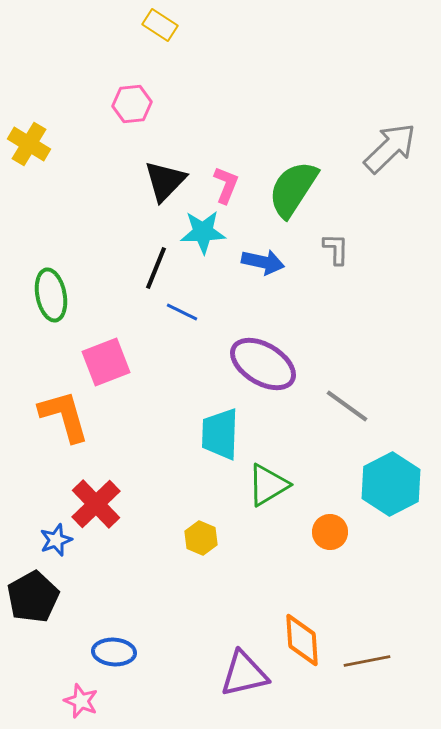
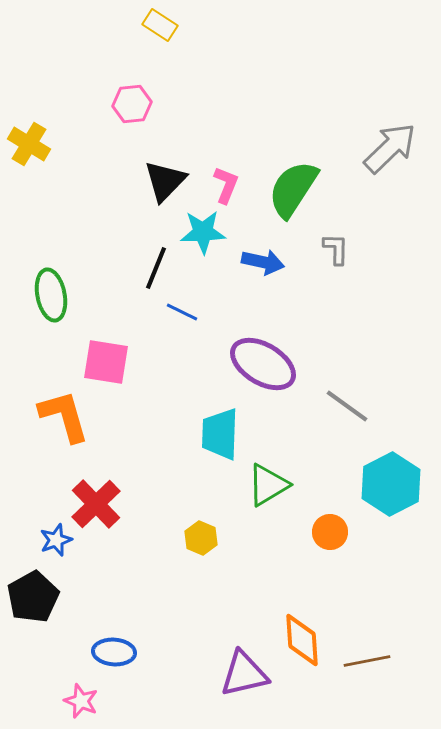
pink square: rotated 30 degrees clockwise
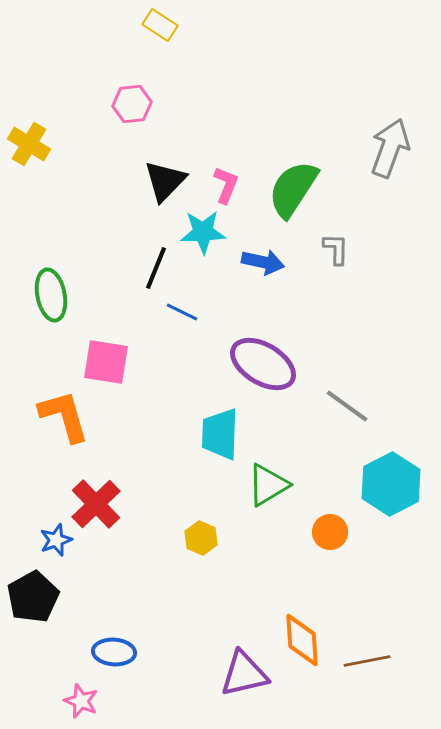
gray arrow: rotated 26 degrees counterclockwise
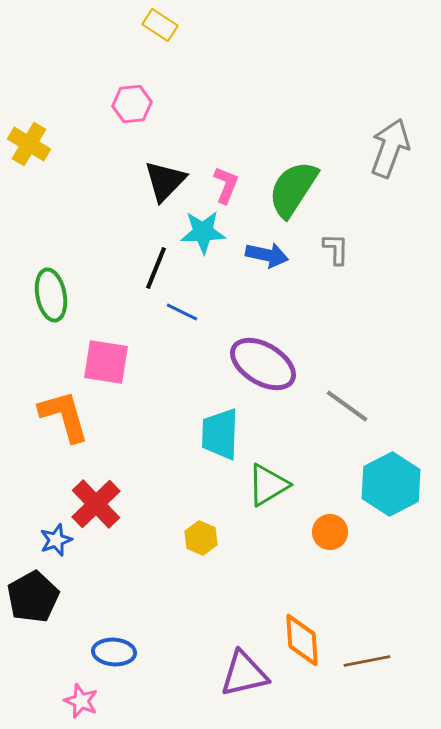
blue arrow: moved 4 px right, 7 px up
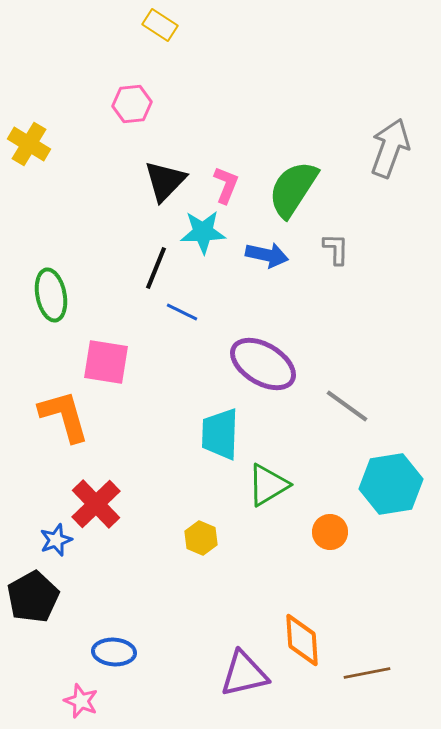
cyan hexagon: rotated 18 degrees clockwise
brown line: moved 12 px down
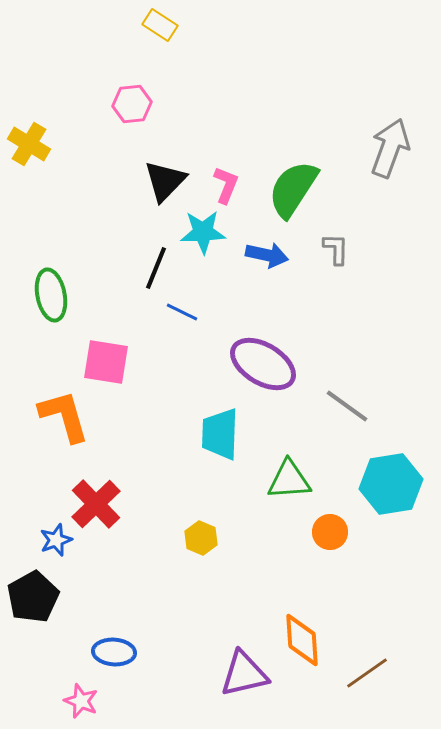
green triangle: moved 21 px right, 5 px up; rotated 27 degrees clockwise
brown line: rotated 24 degrees counterclockwise
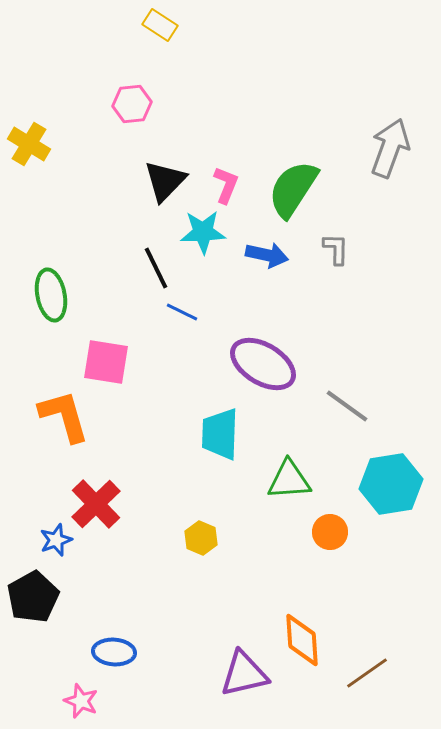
black line: rotated 48 degrees counterclockwise
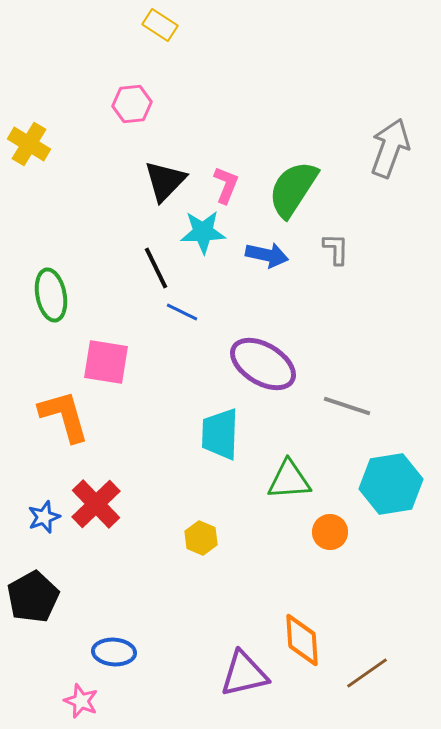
gray line: rotated 18 degrees counterclockwise
blue star: moved 12 px left, 23 px up
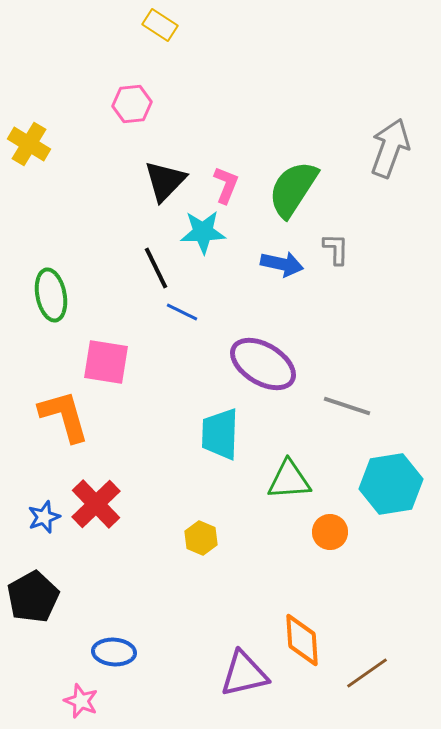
blue arrow: moved 15 px right, 9 px down
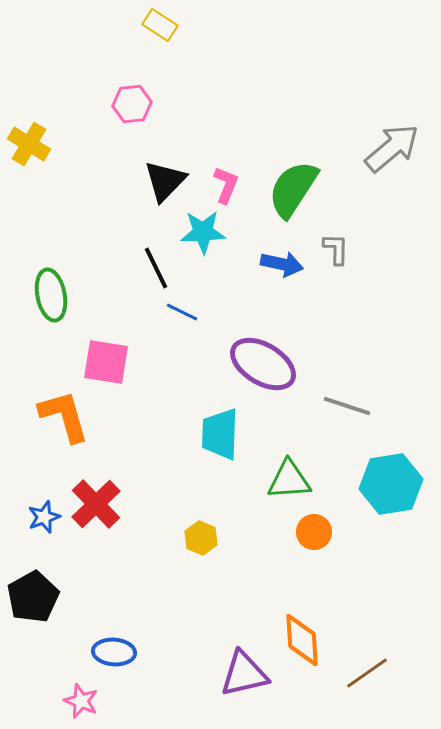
gray arrow: moved 2 px right; rotated 30 degrees clockwise
orange circle: moved 16 px left
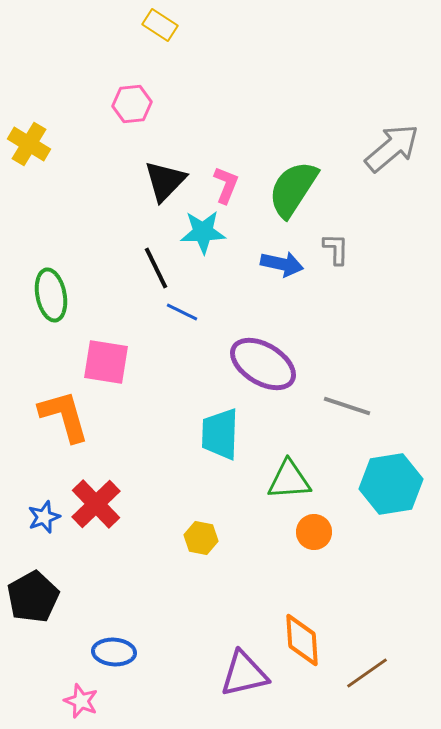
yellow hexagon: rotated 12 degrees counterclockwise
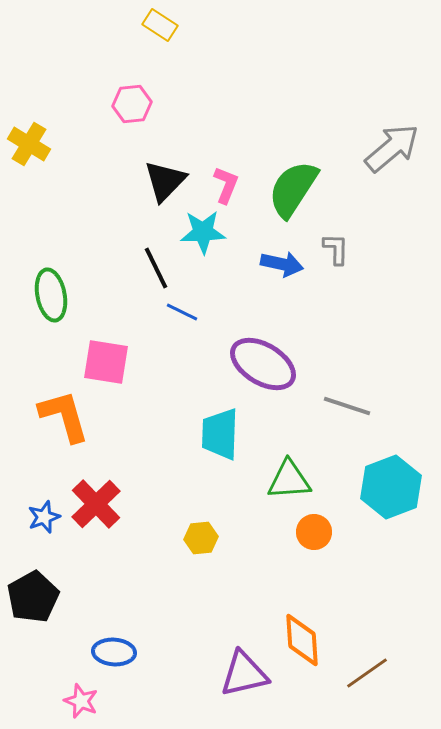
cyan hexagon: moved 3 px down; rotated 12 degrees counterclockwise
yellow hexagon: rotated 16 degrees counterclockwise
